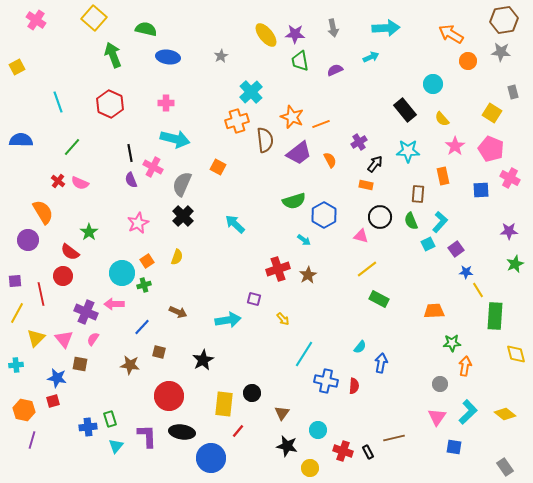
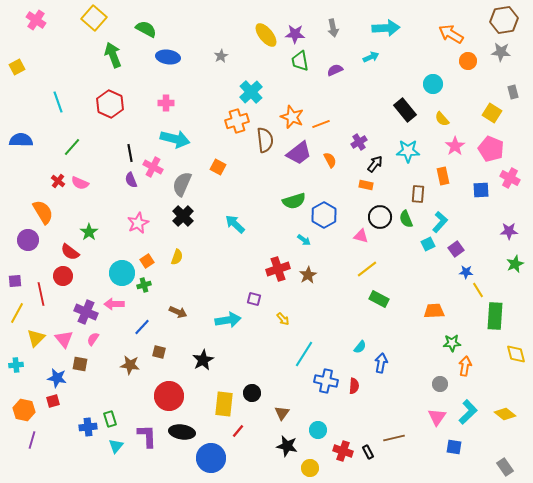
green semicircle at (146, 29): rotated 15 degrees clockwise
green semicircle at (411, 221): moved 5 px left, 2 px up
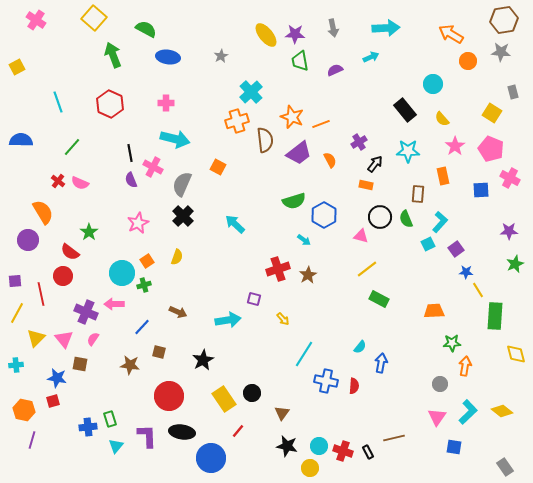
yellow rectangle at (224, 404): moved 5 px up; rotated 40 degrees counterclockwise
yellow diamond at (505, 414): moved 3 px left, 3 px up
cyan circle at (318, 430): moved 1 px right, 16 px down
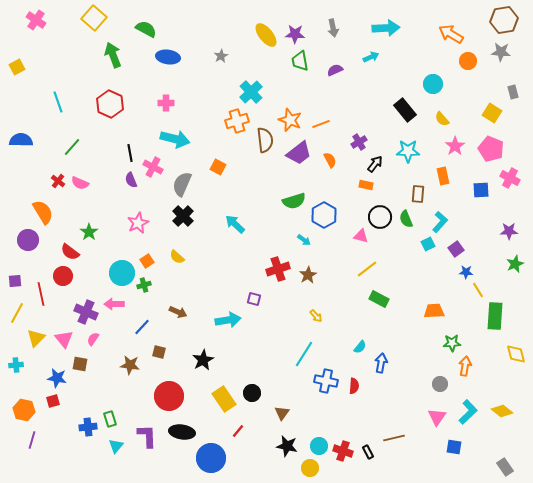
orange star at (292, 117): moved 2 px left, 3 px down
yellow semicircle at (177, 257): rotated 112 degrees clockwise
yellow arrow at (283, 319): moved 33 px right, 3 px up
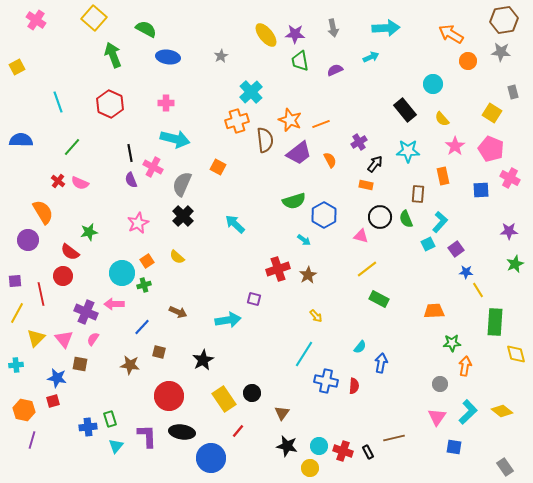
green star at (89, 232): rotated 24 degrees clockwise
green rectangle at (495, 316): moved 6 px down
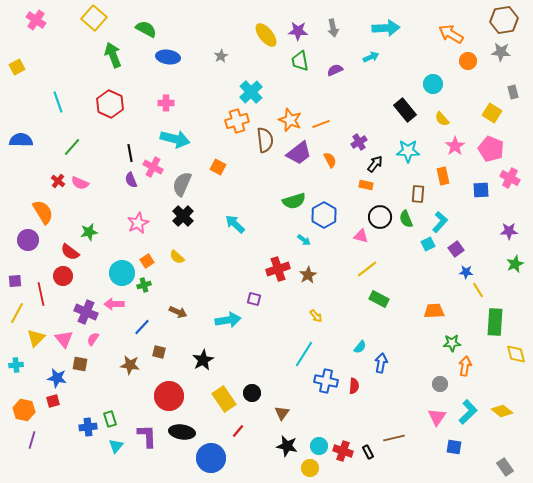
purple star at (295, 34): moved 3 px right, 3 px up
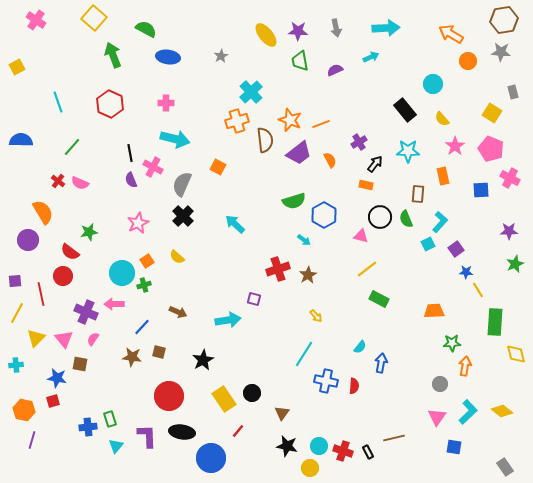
gray arrow at (333, 28): moved 3 px right
brown star at (130, 365): moved 2 px right, 8 px up
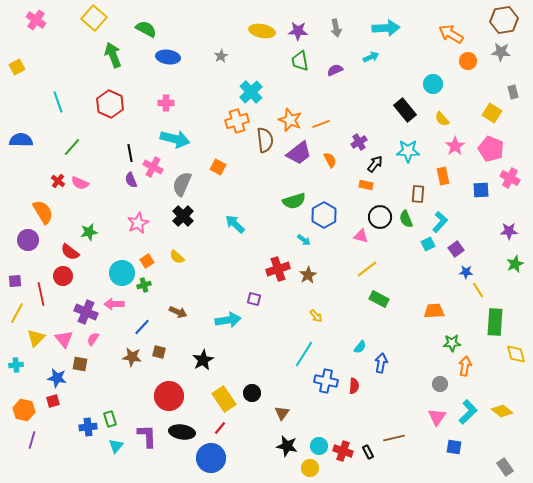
yellow ellipse at (266, 35): moved 4 px left, 4 px up; rotated 40 degrees counterclockwise
red line at (238, 431): moved 18 px left, 3 px up
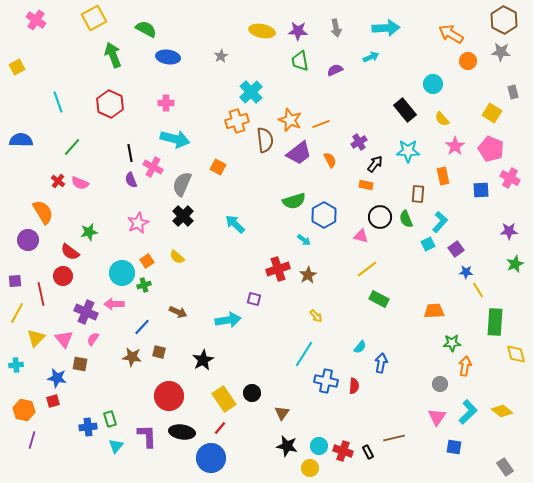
yellow square at (94, 18): rotated 20 degrees clockwise
brown hexagon at (504, 20): rotated 24 degrees counterclockwise
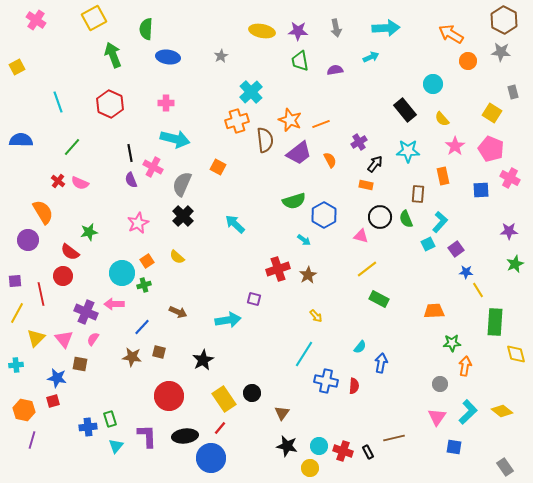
green semicircle at (146, 29): rotated 115 degrees counterclockwise
purple semicircle at (335, 70): rotated 14 degrees clockwise
black ellipse at (182, 432): moved 3 px right, 4 px down; rotated 15 degrees counterclockwise
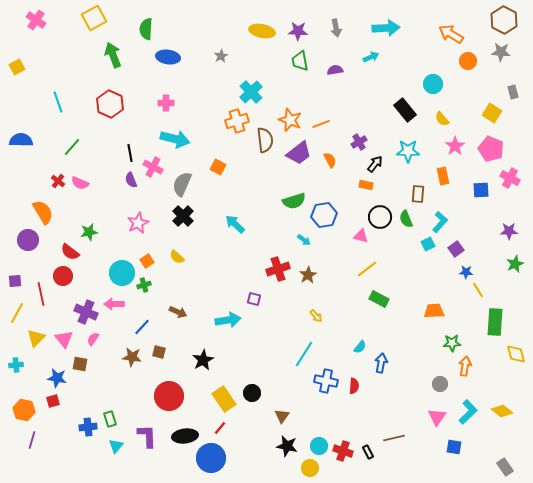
blue hexagon at (324, 215): rotated 20 degrees clockwise
brown triangle at (282, 413): moved 3 px down
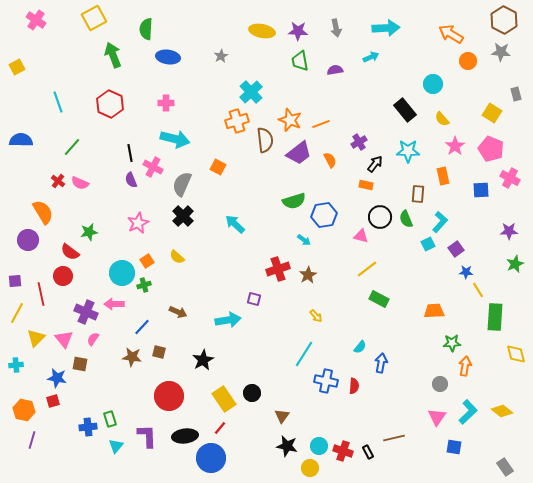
gray rectangle at (513, 92): moved 3 px right, 2 px down
green rectangle at (495, 322): moved 5 px up
